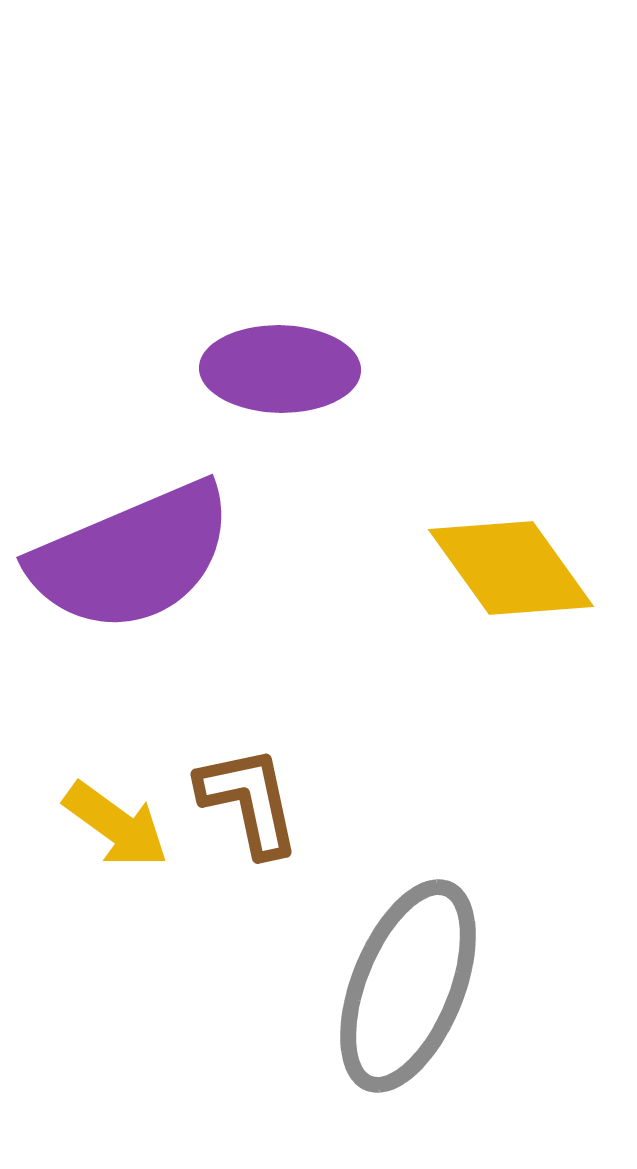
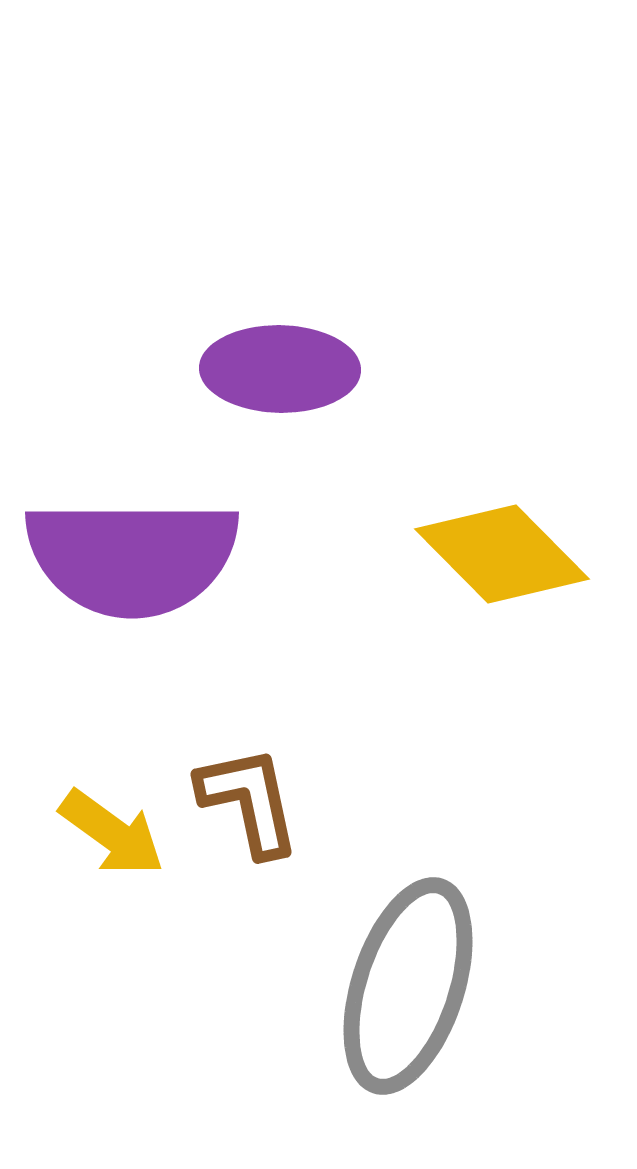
purple semicircle: rotated 23 degrees clockwise
yellow diamond: moved 9 px left, 14 px up; rotated 9 degrees counterclockwise
yellow arrow: moved 4 px left, 8 px down
gray ellipse: rotated 4 degrees counterclockwise
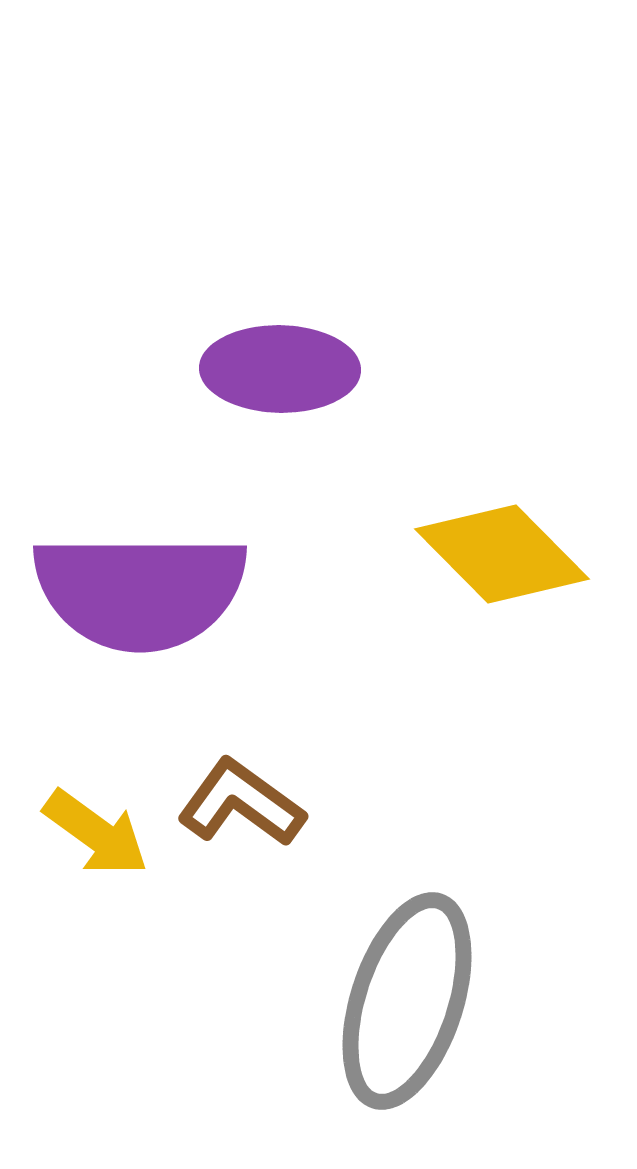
purple semicircle: moved 8 px right, 34 px down
brown L-shape: moved 8 px left, 2 px down; rotated 42 degrees counterclockwise
yellow arrow: moved 16 px left
gray ellipse: moved 1 px left, 15 px down
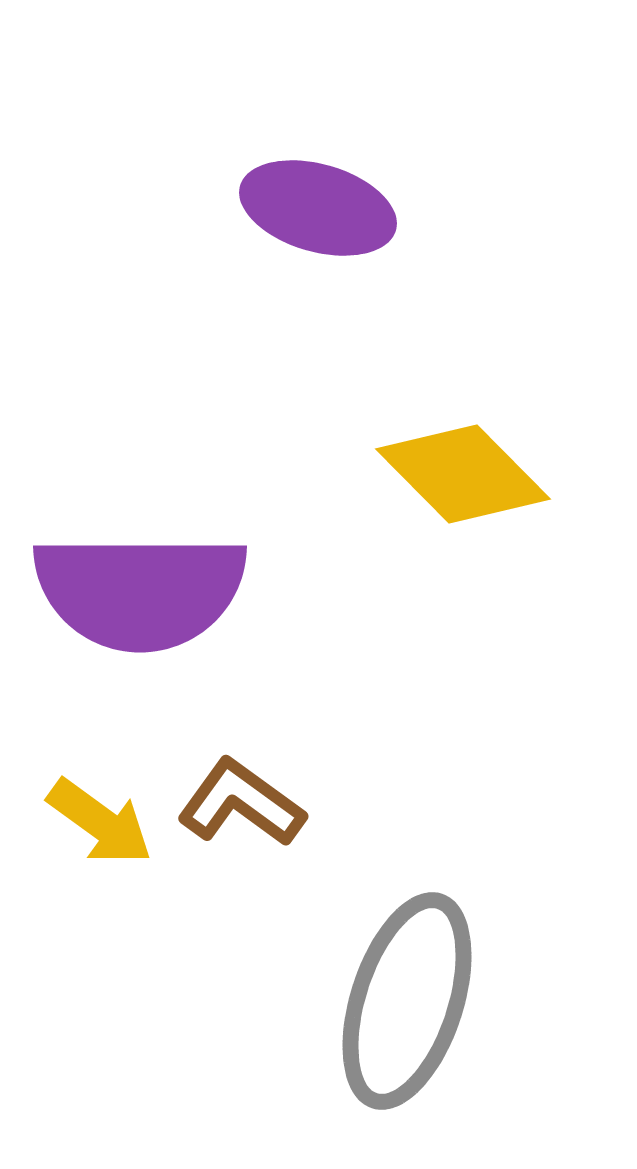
purple ellipse: moved 38 px right, 161 px up; rotated 15 degrees clockwise
yellow diamond: moved 39 px left, 80 px up
yellow arrow: moved 4 px right, 11 px up
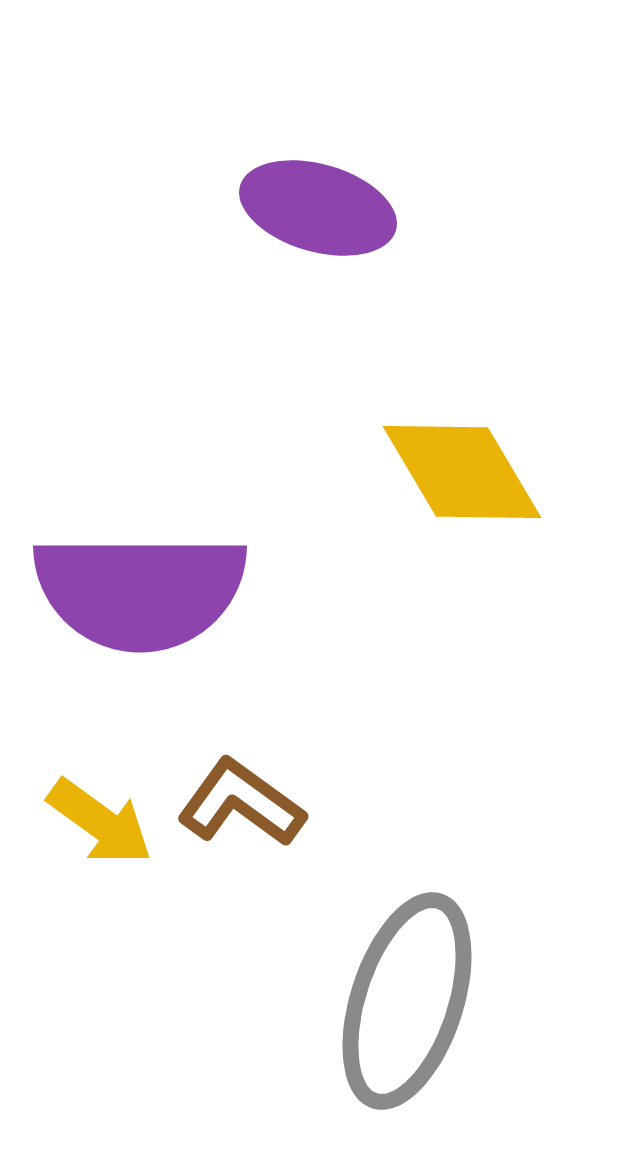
yellow diamond: moved 1 px left, 2 px up; rotated 14 degrees clockwise
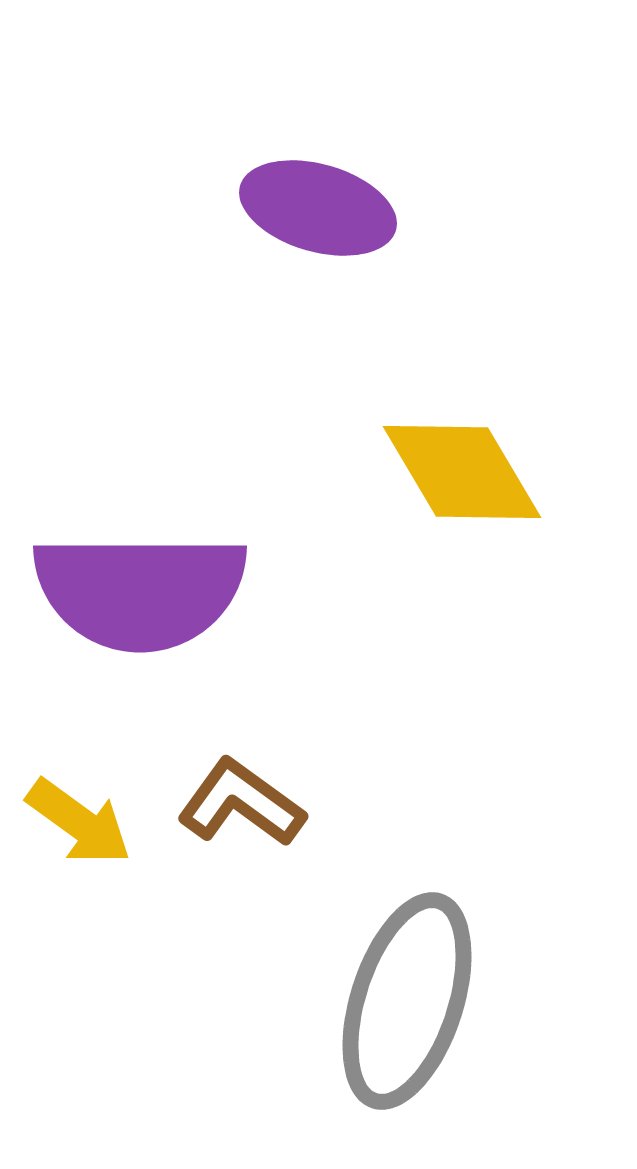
yellow arrow: moved 21 px left
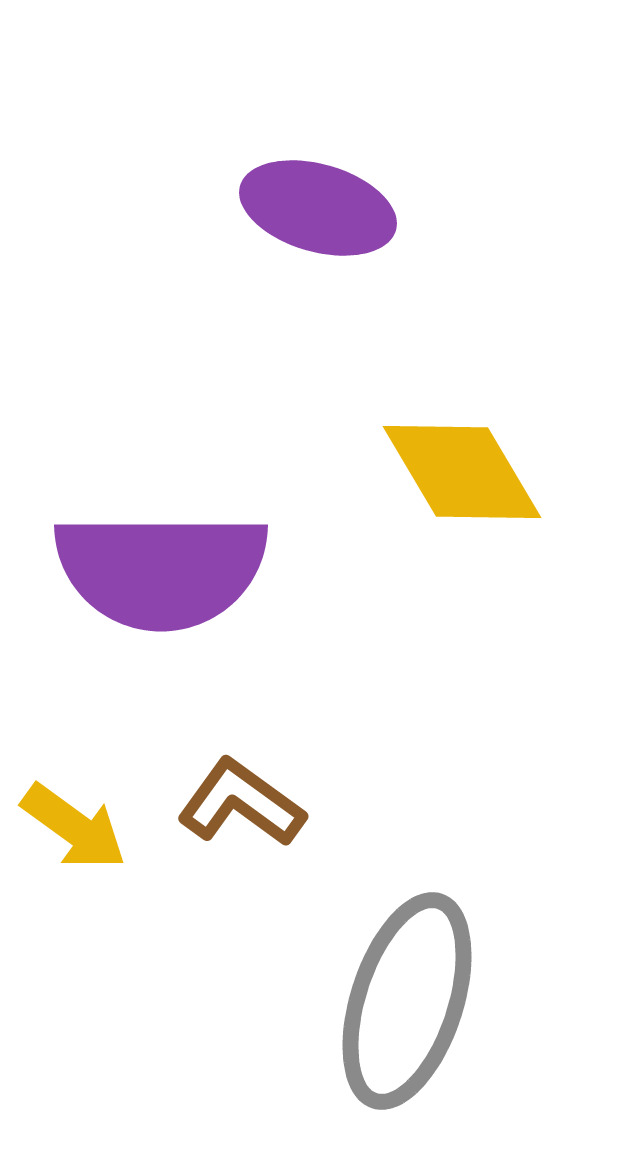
purple semicircle: moved 21 px right, 21 px up
yellow arrow: moved 5 px left, 5 px down
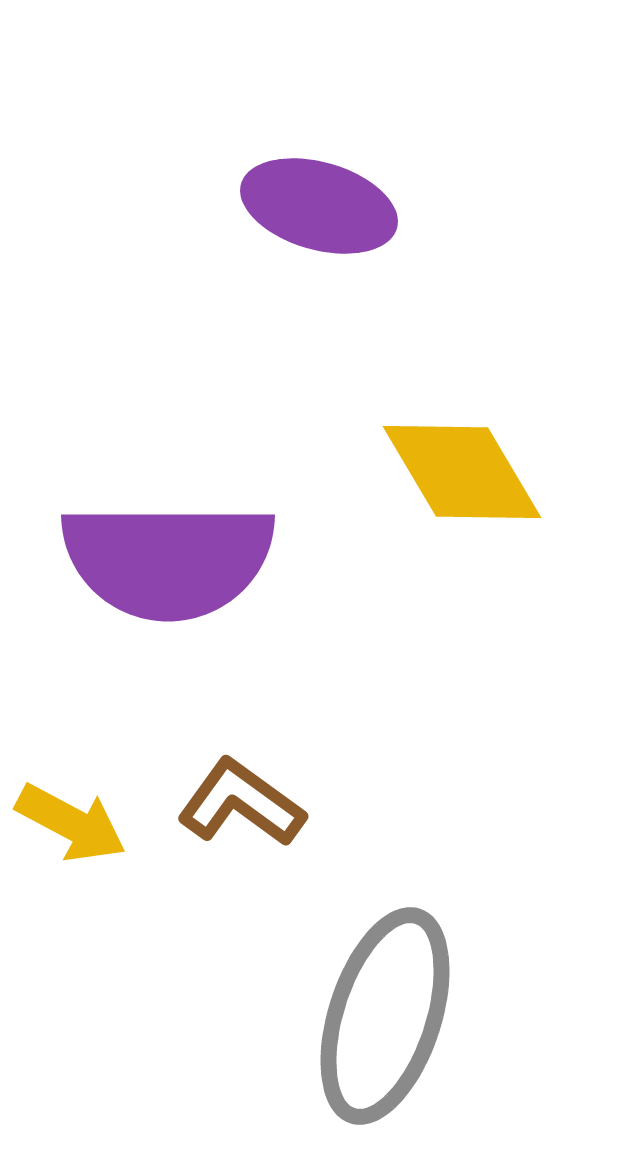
purple ellipse: moved 1 px right, 2 px up
purple semicircle: moved 7 px right, 10 px up
yellow arrow: moved 3 px left, 4 px up; rotated 8 degrees counterclockwise
gray ellipse: moved 22 px left, 15 px down
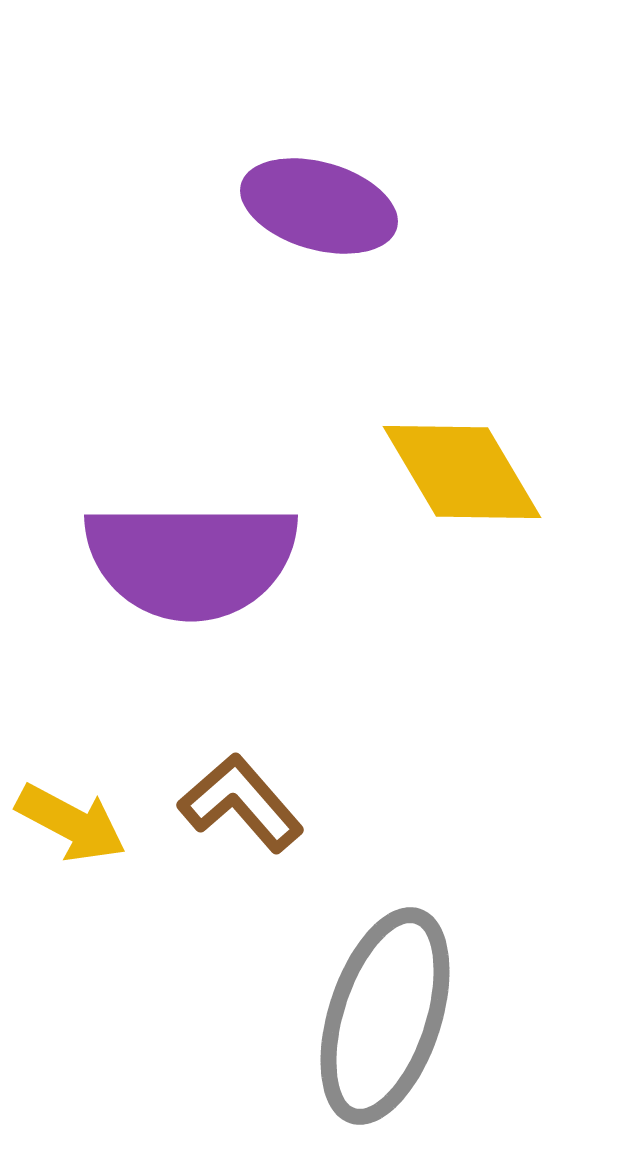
purple semicircle: moved 23 px right
brown L-shape: rotated 13 degrees clockwise
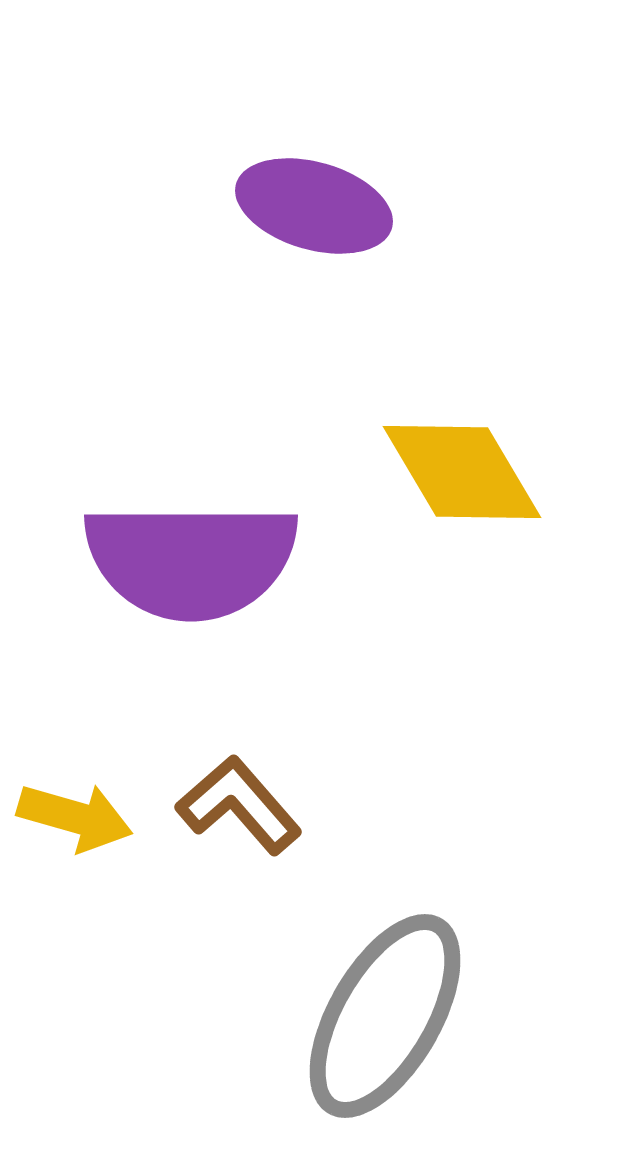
purple ellipse: moved 5 px left
brown L-shape: moved 2 px left, 2 px down
yellow arrow: moved 4 px right, 6 px up; rotated 12 degrees counterclockwise
gray ellipse: rotated 12 degrees clockwise
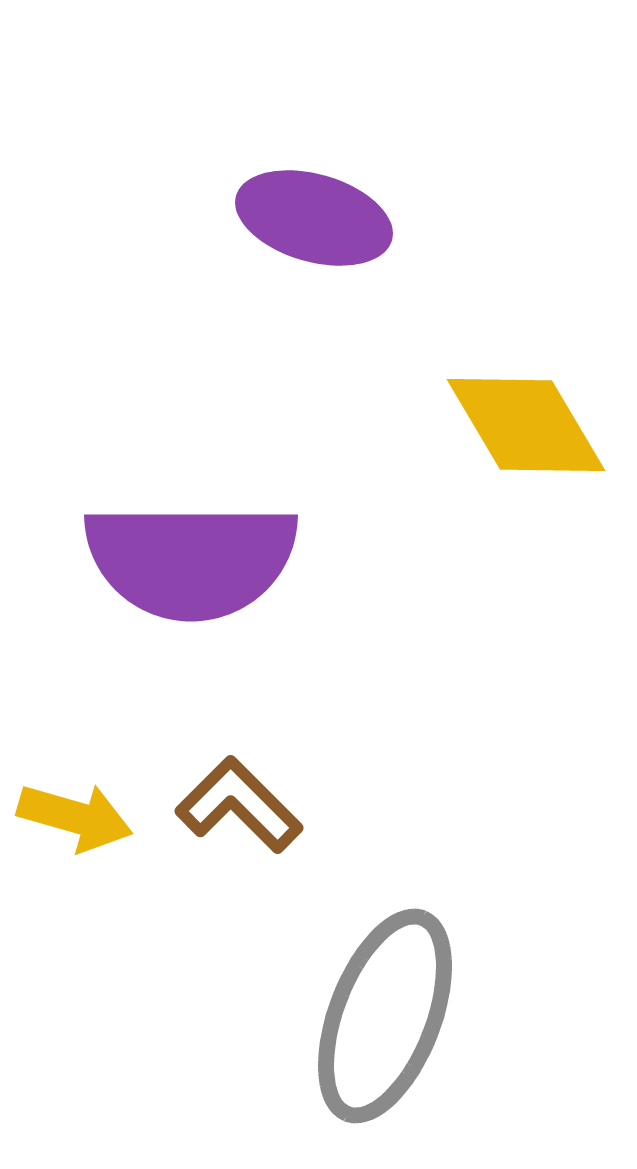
purple ellipse: moved 12 px down
yellow diamond: moved 64 px right, 47 px up
brown L-shape: rotated 4 degrees counterclockwise
gray ellipse: rotated 9 degrees counterclockwise
